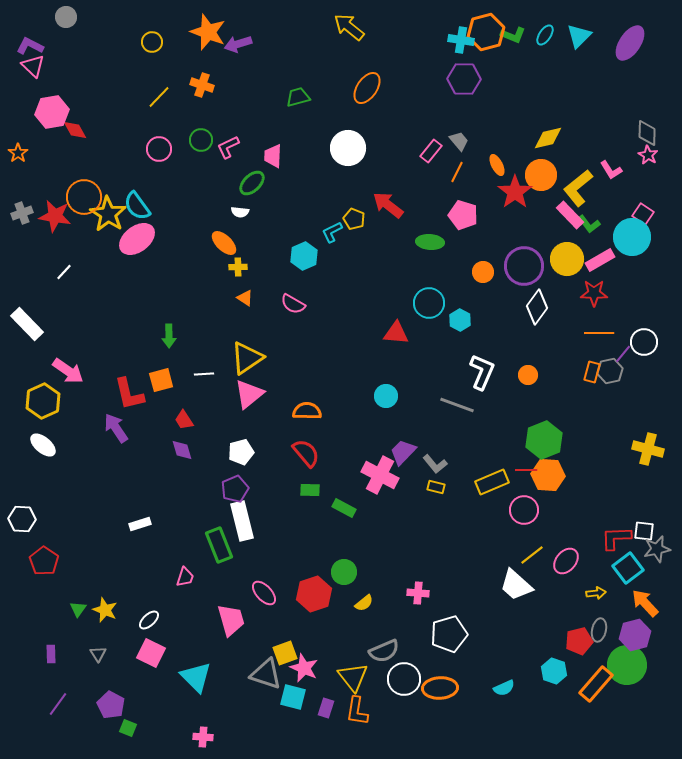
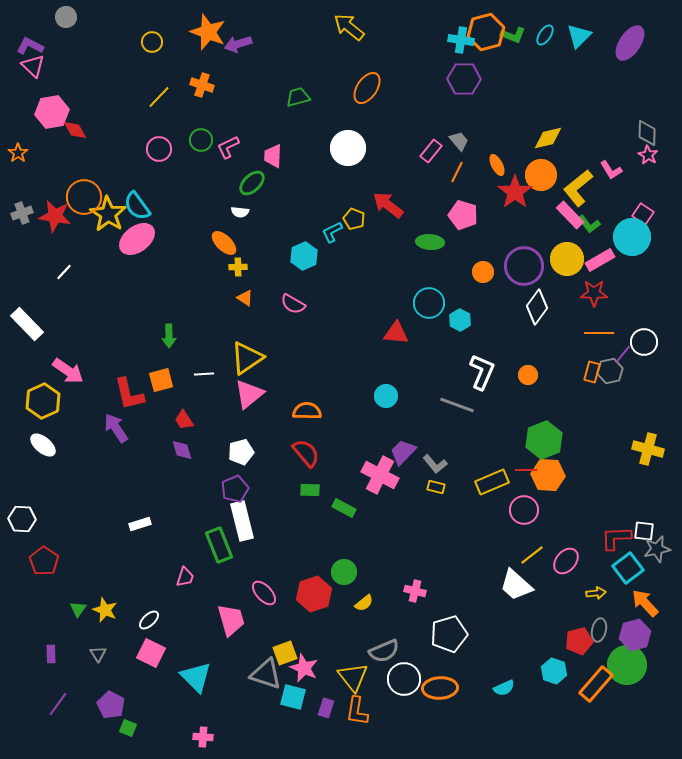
pink cross at (418, 593): moved 3 px left, 2 px up; rotated 10 degrees clockwise
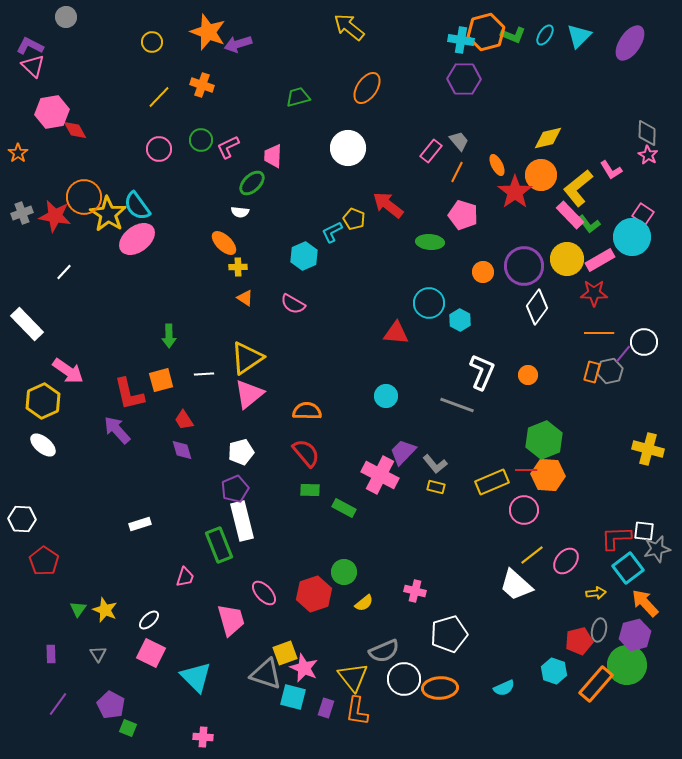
purple arrow at (116, 428): moved 1 px right, 2 px down; rotated 8 degrees counterclockwise
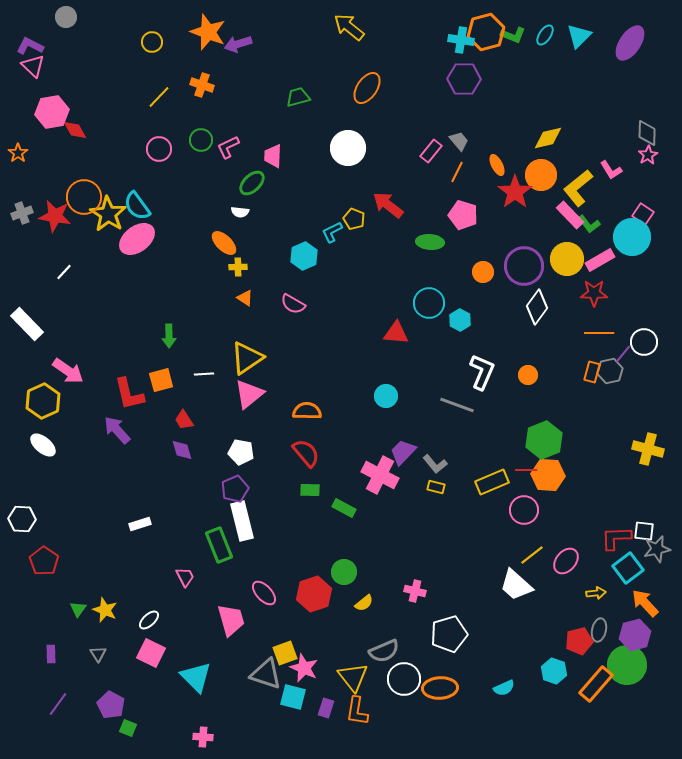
pink star at (648, 155): rotated 12 degrees clockwise
white pentagon at (241, 452): rotated 25 degrees clockwise
pink trapezoid at (185, 577): rotated 45 degrees counterclockwise
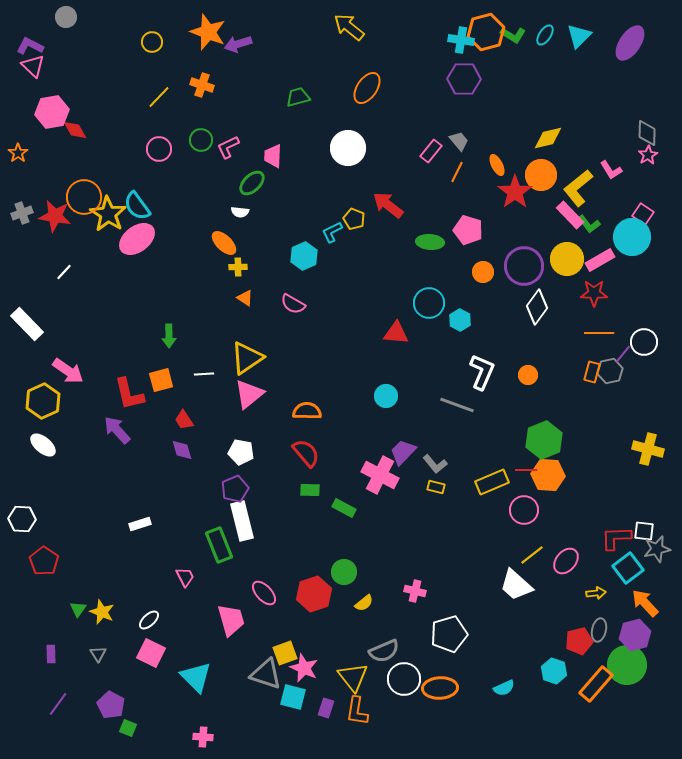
green L-shape at (513, 35): rotated 10 degrees clockwise
pink pentagon at (463, 215): moved 5 px right, 15 px down
yellow star at (105, 610): moved 3 px left, 2 px down
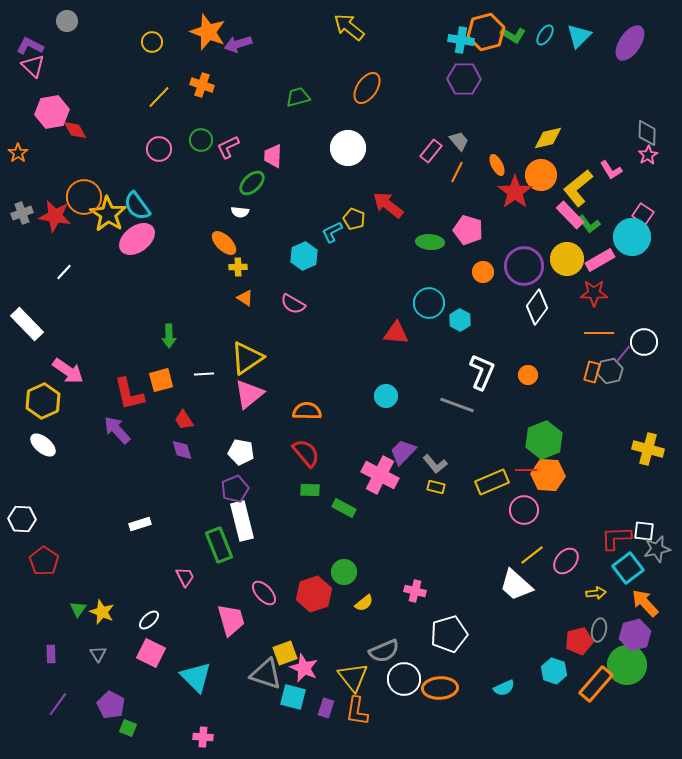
gray circle at (66, 17): moved 1 px right, 4 px down
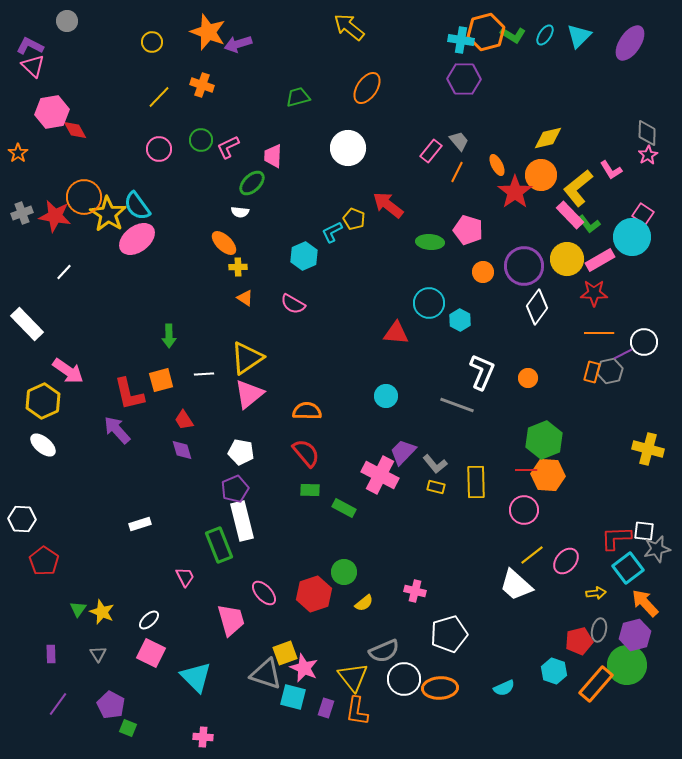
purple line at (623, 354): rotated 24 degrees clockwise
orange circle at (528, 375): moved 3 px down
yellow rectangle at (492, 482): moved 16 px left; rotated 68 degrees counterclockwise
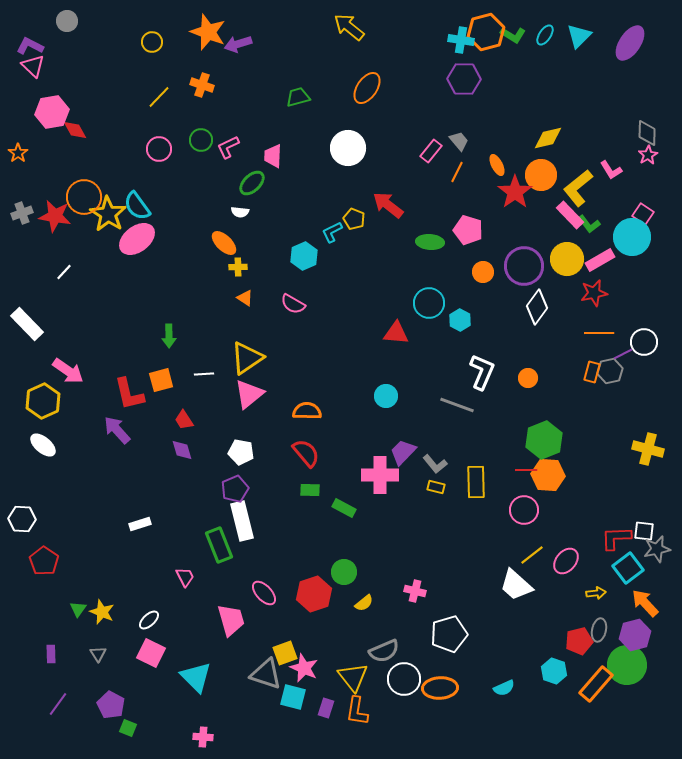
red star at (594, 293): rotated 12 degrees counterclockwise
pink cross at (380, 475): rotated 27 degrees counterclockwise
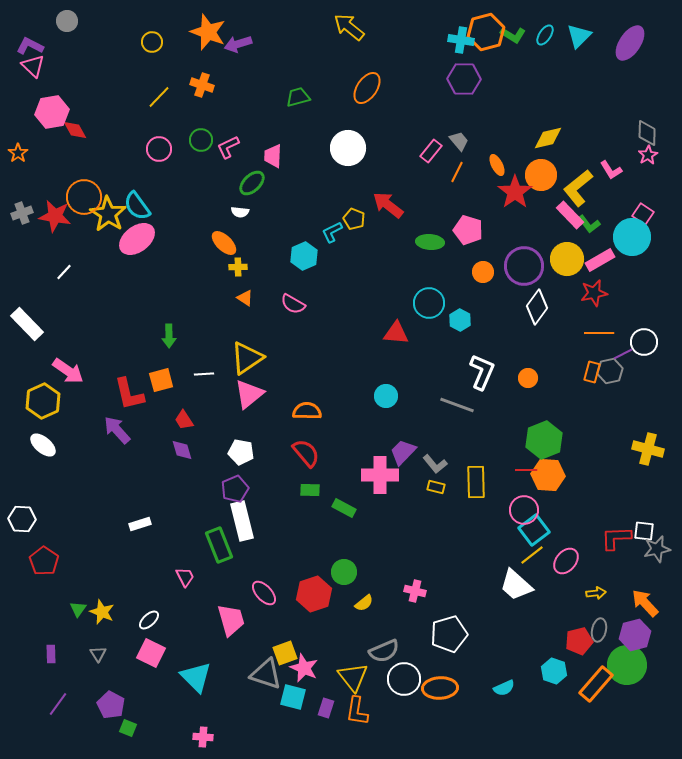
cyan square at (628, 568): moved 94 px left, 38 px up
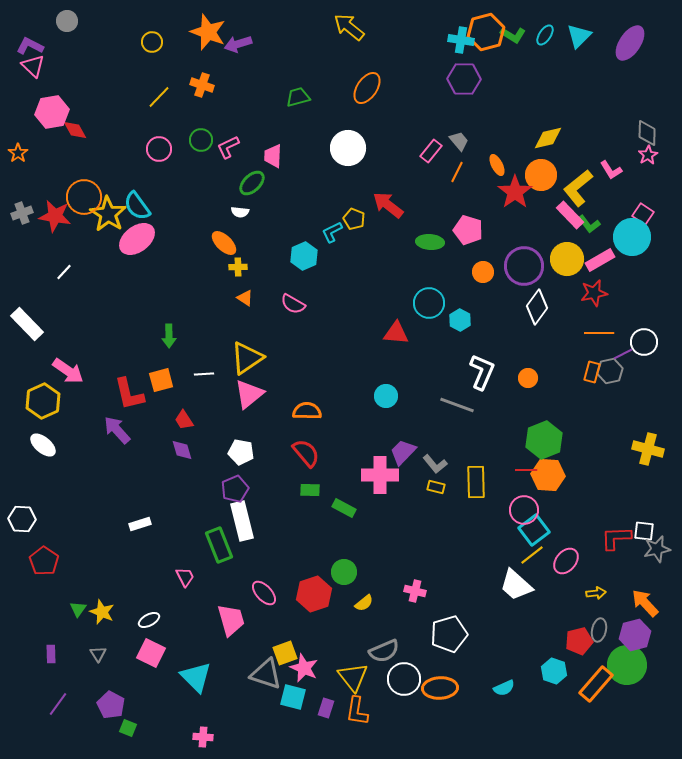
white ellipse at (149, 620): rotated 15 degrees clockwise
